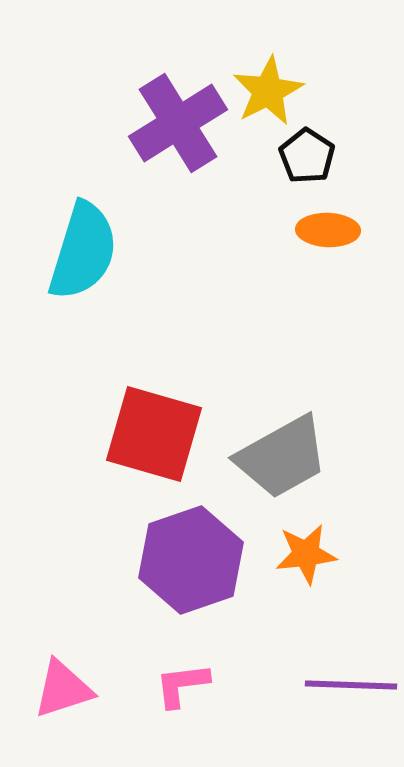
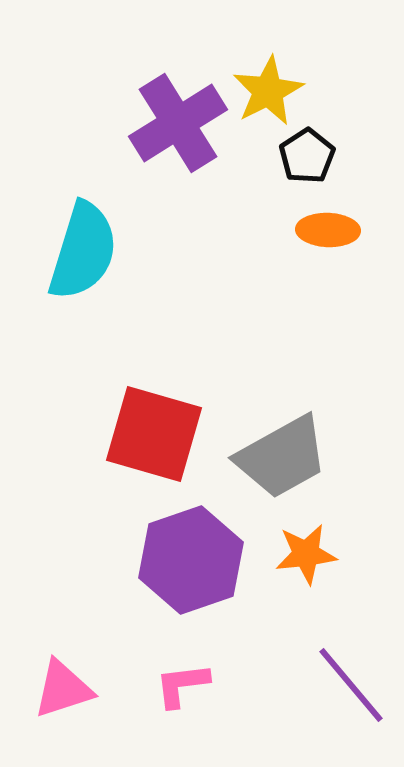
black pentagon: rotated 6 degrees clockwise
purple line: rotated 48 degrees clockwise
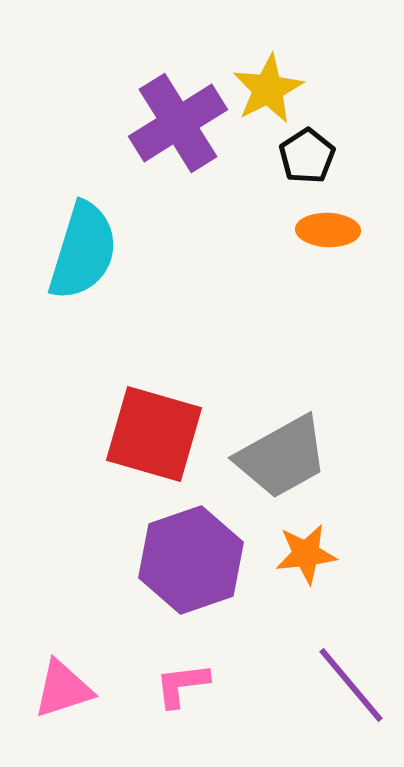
yellow star: moved 2 px up
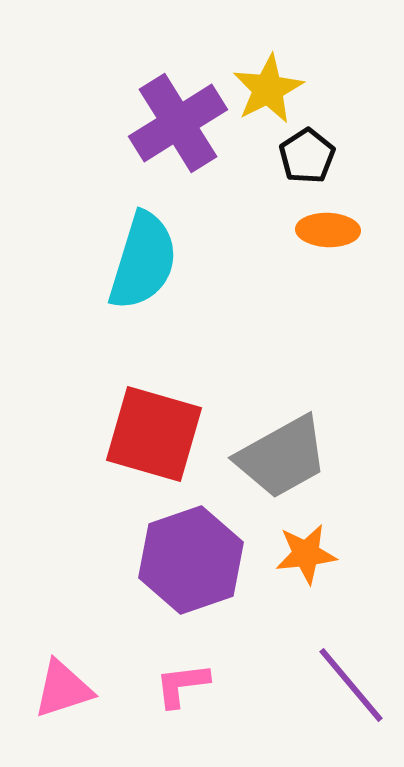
cyan semicircle: moved 60 px right, 10 px down
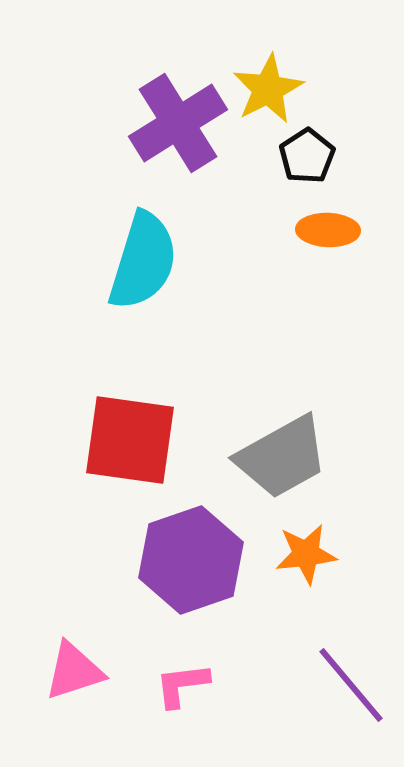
red square: moved 24 px left, 6 px down; rotated 8 degrees counterclockwise
pink triangle: moved 11 px right, 18 px up
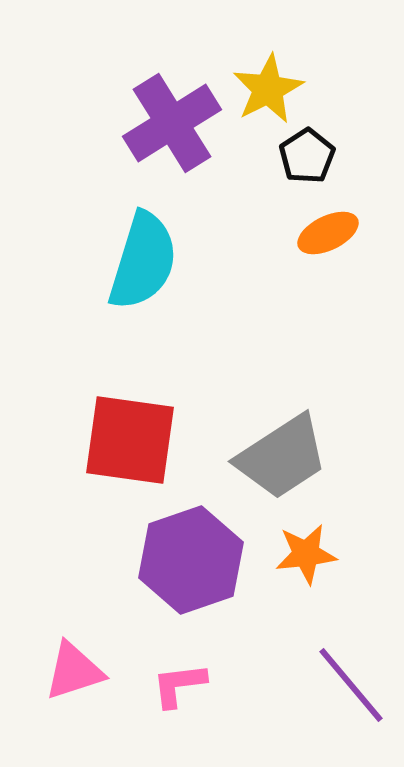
purple cross: moved 6 px left
orange ellipse: moved 3 px down; rotated 28 degrees counterclockwise
gray trapezoid: rotated 4 degrees counterclockwise
pink L-shape: moved 3 px left
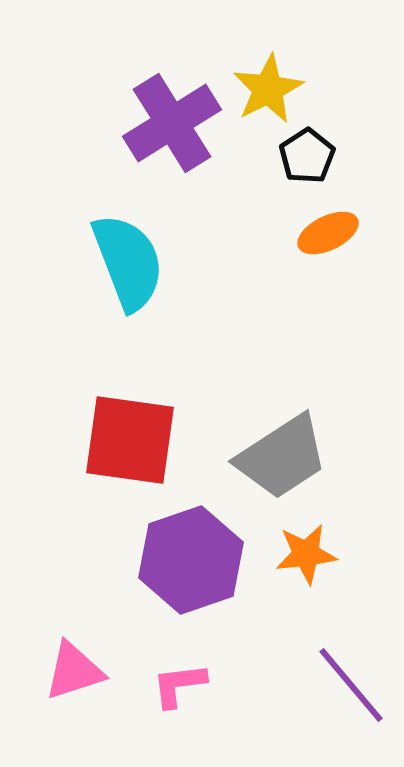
cyan semicircle: moved 15 px left, 1 px down; rotated 38 degrees counterclockwise
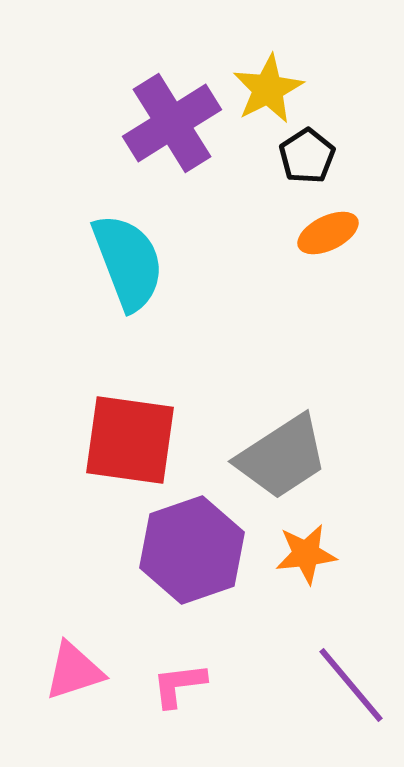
purple hexagon: moved 1 px right, 10 px up
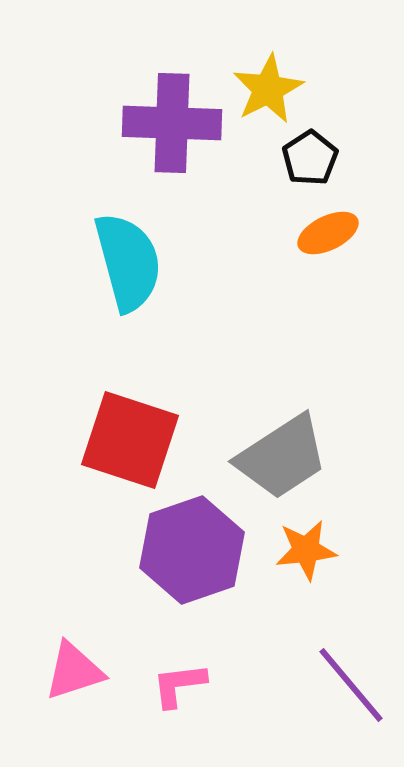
purple cross: rotated 34 degrees clockwise
black pentagon: moved 3 px right, 2 px down
cyan semicircle: rotated 6 degrees clockwise
red square: rotated 10 degrees clockwise
orange star: moved 4 px up
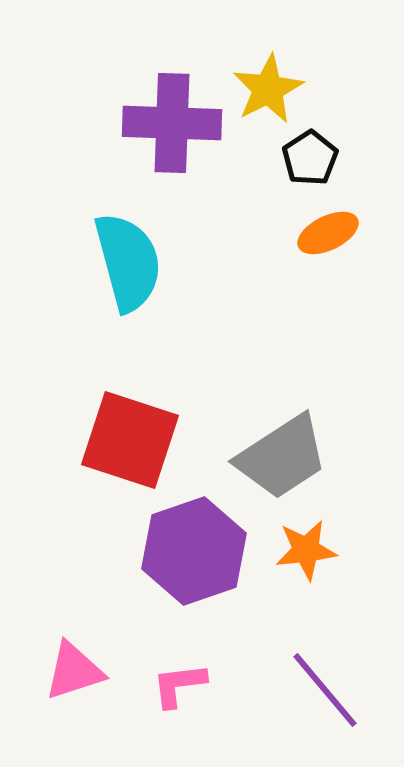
purple hexagon: moved 2 px right, 1 px down
purple line: moved 26 px left, 5 px down
